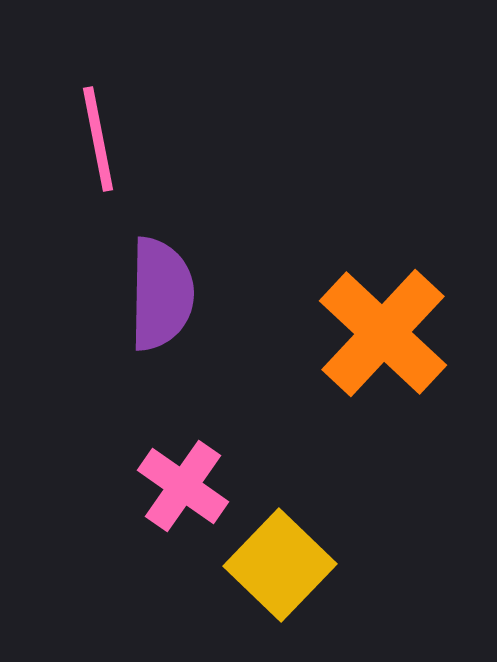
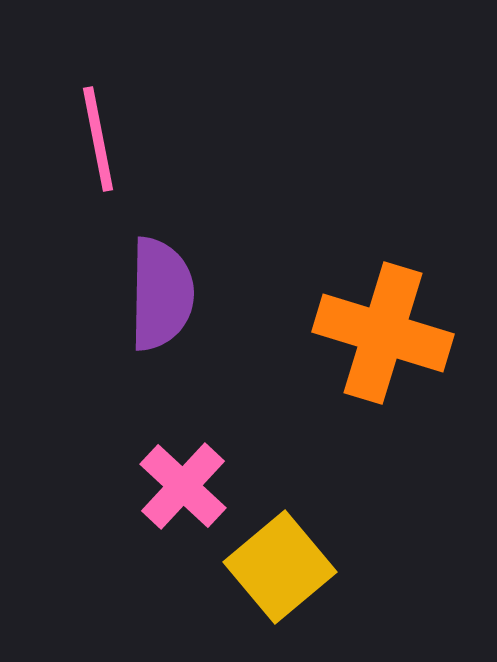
orange cross: rotated 26 degrees counterclockwise
pink cross: rotated 8 degrees clockwise
yellow square: moved 2 px down; rotated 6 degrees clockwise
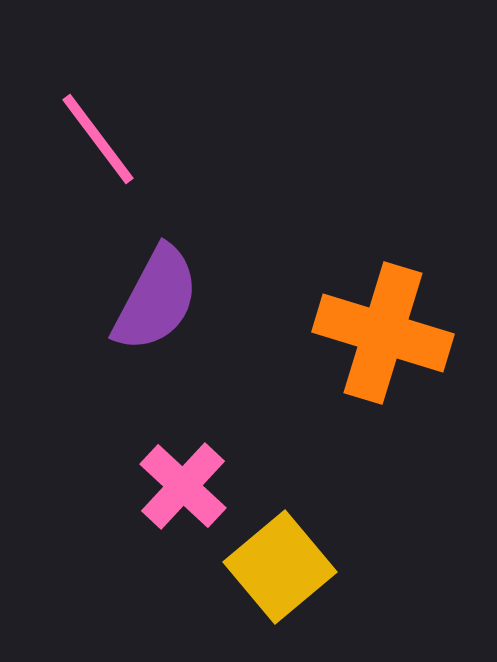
pink line: rotated 26 degrees counterclockwise
purple semicircle: moved 5 px left, 5 px down; rotated 27 degrees clockwise
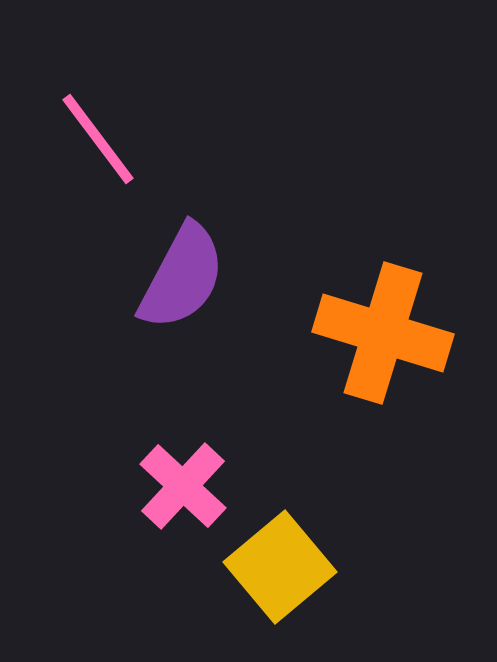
purple semicircle: moved 26 px right, 22 px up
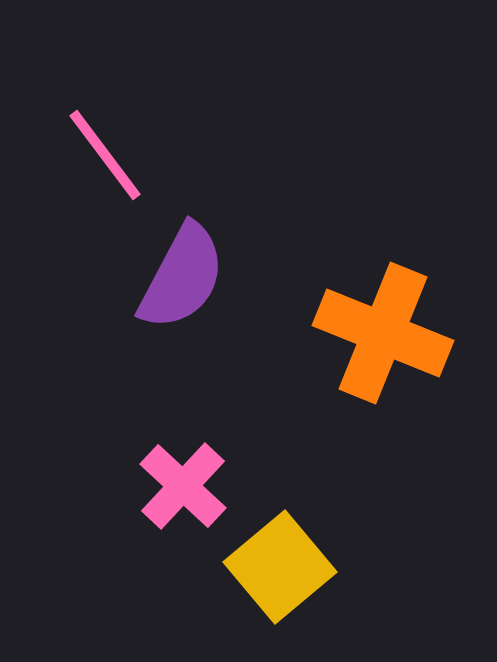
pink line: moved 7 px right, 16 px down
orange cross: rotated 5 degrees clockwise
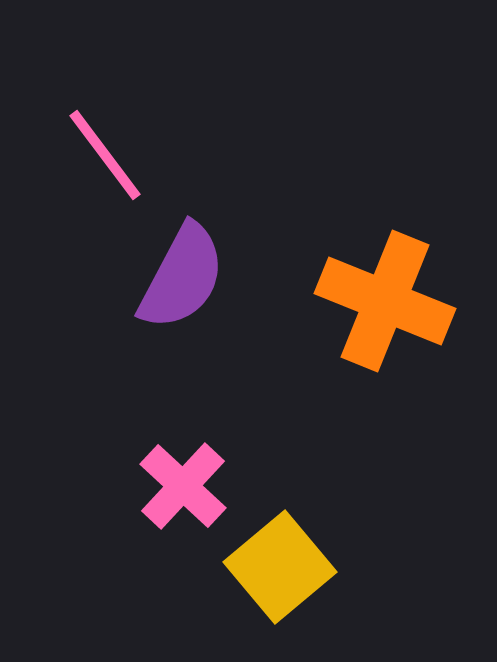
orange cross: moved 2 px right, 32 px up
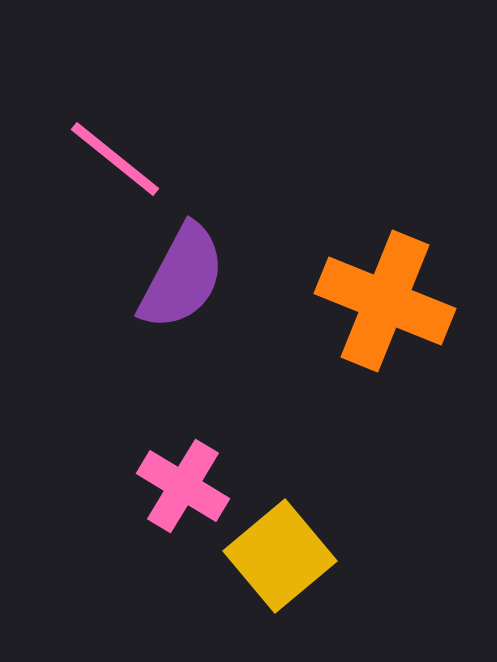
pink line: moved 10 px right, 4 px down; rotated 14 degrees counterclockwise
pink cross: rotated 12 degrees counterclockwise
yellow square: moved 11 px up
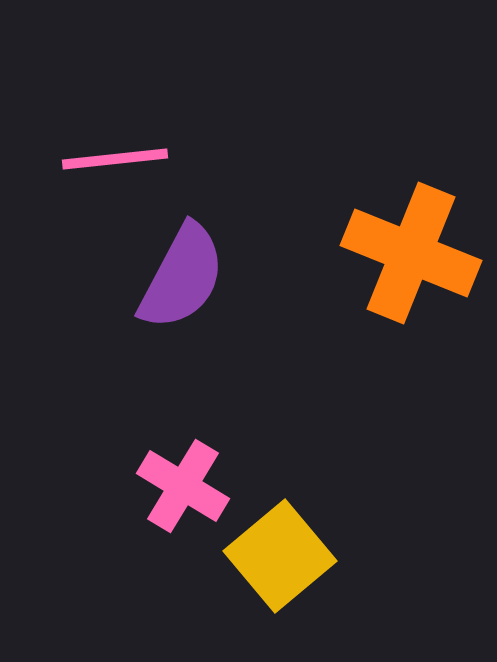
pink line: rotated 45 degrees counterclockwise
orange cross: moved 26 px right, 48 px up
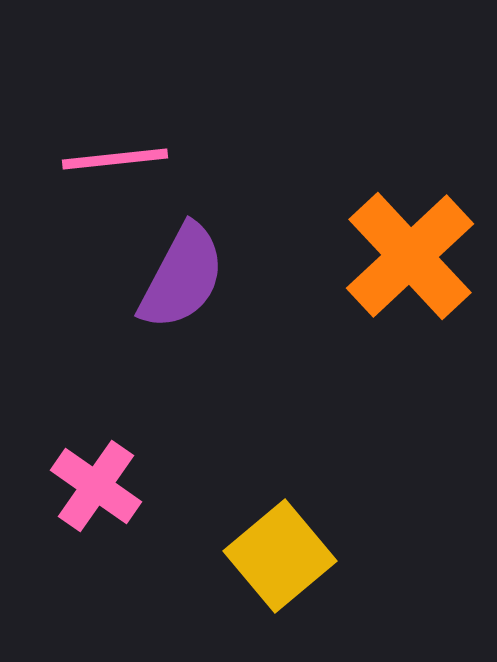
orange cross: moved 1 px left, 3 px down; rotated 25 degrees clockwise
pink cross: moved 87 px left; rotated 4 degrees clockwise
